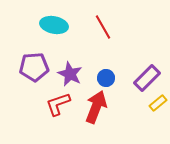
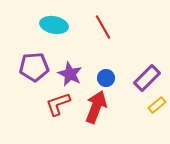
yellow rectangle: moved 1 px left, 2 px down
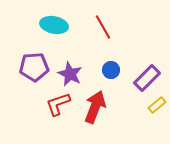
blue circle: moved 5 px right, 8 px up
red arrow: moved 1 px left
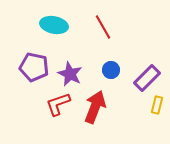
purple pentagon: rotated 16 degrees clockwise
yellow rectangle: rotated 36 degrees counterclockwise
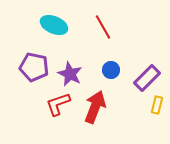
cyan ellipse: rotated 12 degrees clockwise
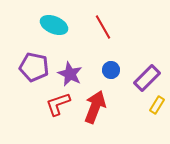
yellow rectangle: rotated 18 degrees clockwise
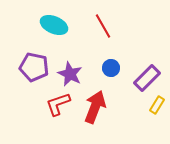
red line: moved 1 px up
blue circle: moved 2 px up
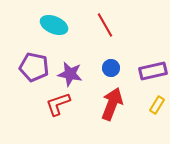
red line: moved 2 px right, 1 px up
purple star: rotated 15 degrees counterclockwise
purple rectangle: moved 6 px right, 7 px up; rotated 32 degrees clockwise
red arrow: moved 17 px right, 3 px up
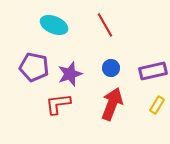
purple star: rotated 30 degrees counterclockwise
red L-shape: rotated 12 degrees clockwise
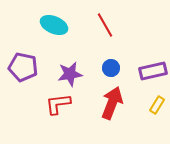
purple pentagon: moved 11 px left
purple star: rotated 10 degrees clockwise
red arrow: moved 1 px up
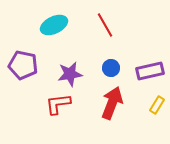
cyan ellipse: rotated 48 degrees counterclockwise
purple pentagon: moved 2 px up
purple rectangle: moved 3 px left
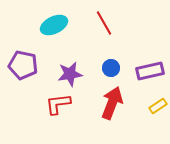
red line: moved 1 px left, 2 px up
yellow rectangle: moved 1 px right, 1 px down; rotated 24 degrees clockwise
